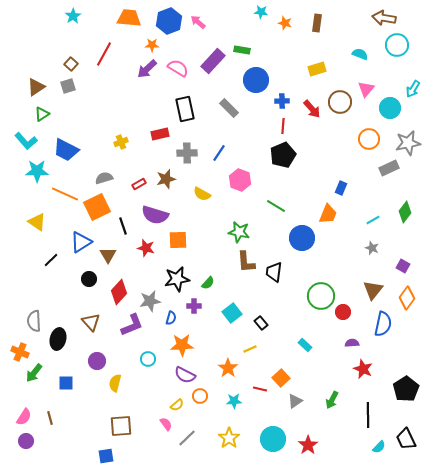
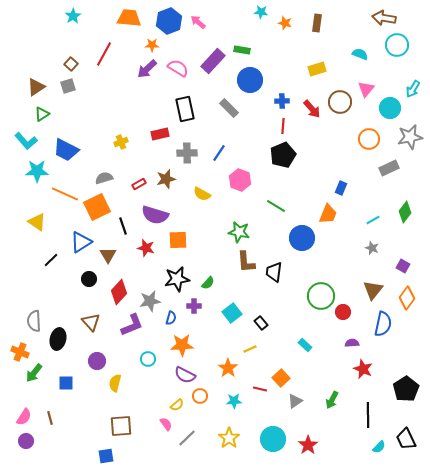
blue circle at (256, 80): moved 6 px left
gray star at (408, 143): moved 2 px right, 6 px up
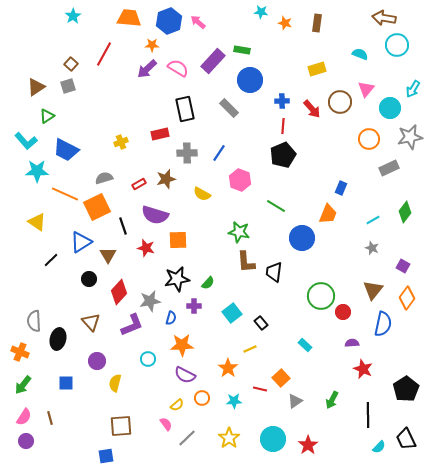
green triangle at (42, 114): moved 5 px right, 2 px down
green arrow at (34, 373): moved 11 px left, 12 px down
orange circle at (200, 396): moved 2 px right, 2 px down
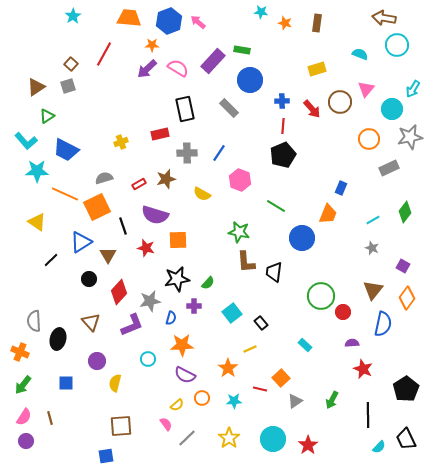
cyan circle at (390, 108): moved 2 px right, 1 px down
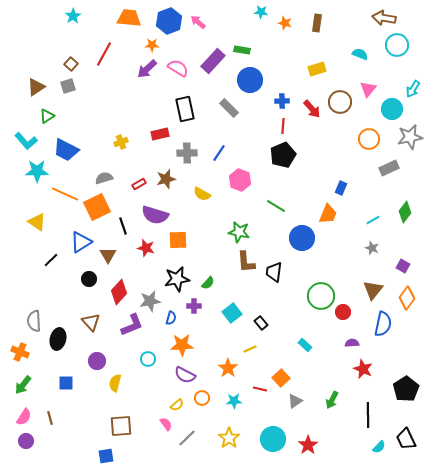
pink triangle at (366, 89): moved 2 px right
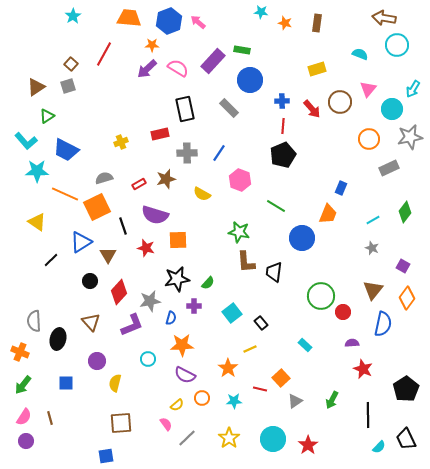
black circle at (89, 279): moved 1 px right, 2 px down
brown square at (121, 426): moved 3 px up
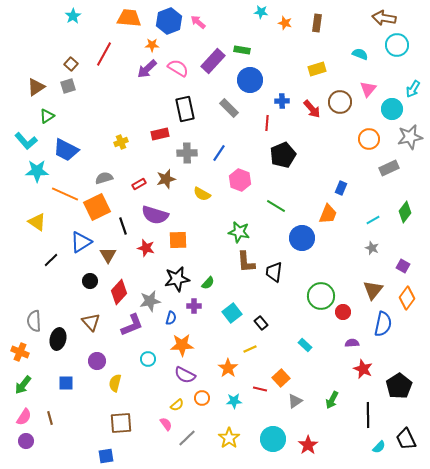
red line at (283, 126): moved 16 px left, 3 px up
black pentagon at (406, 389): moved 7 px left, 3 px up
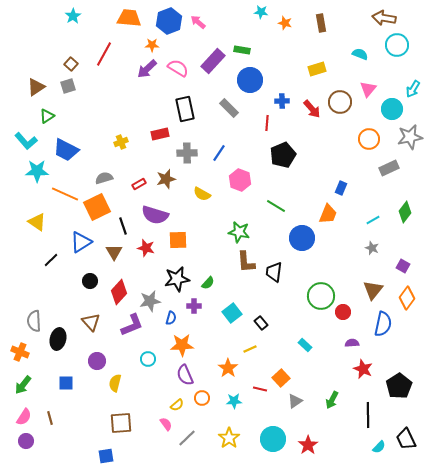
brown rectangle at (317, 23): moved 4 px right; rotated 18 degrees counterclockwise
brown triangle at (108, 255): moved 6 px right, 3 px up
purple semicircle at (185, 375): rotated 40 degrees clockwise
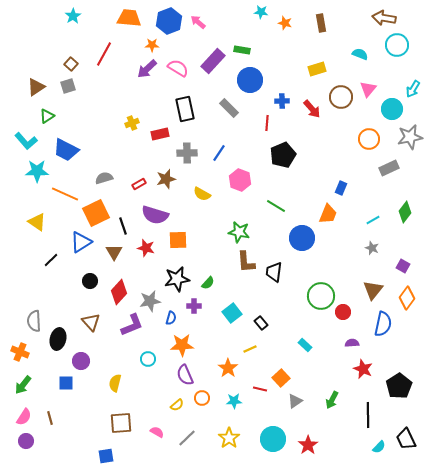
brown circle at (340, 102): moved 1 px right, 5 px up
yellow cross at (121, 142): moved 11 px right, 19 px up
orange square at (97, 207): moved 1 px left, 6 px down
purple circle at (97, 361): moved 16 px left
pink semicircle at (166, 424): moved 9 px left, 8 px down; rotated 24 degrees counterclockwise
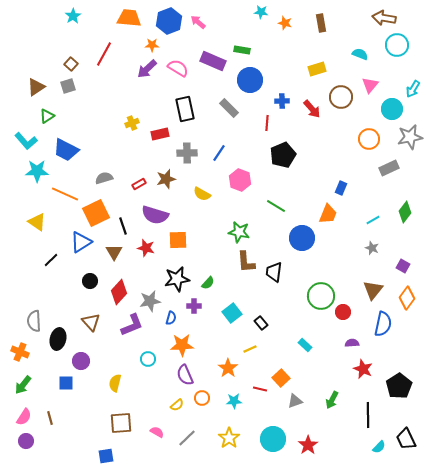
purple rectangle at (213, 61): rotated 70 degrees clockwise
pink triangle at (368, 89): moved 2 px right, 4 px up
gray triangle at (295, 401): rotated 14 degrees clockwise
